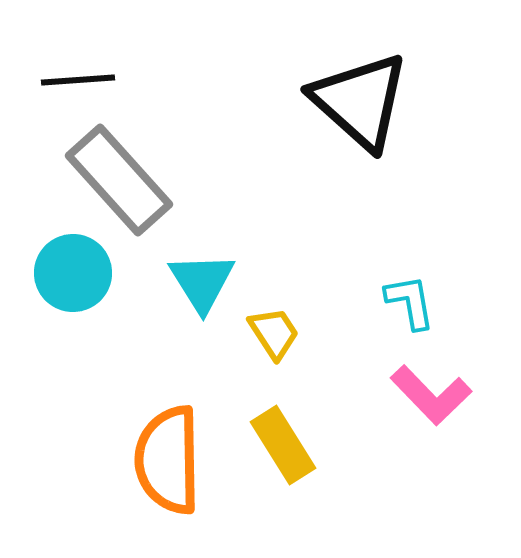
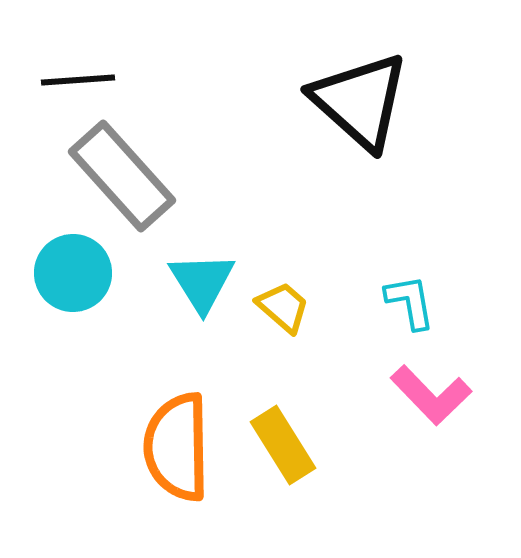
gray rectangle: moved 3 px right, 4 px up
yellow trapezoid: moved 9 px right, 26 px up; rotated 16 degrees counterclockwise
orange semicircle: moved 9 px right, 13 px up
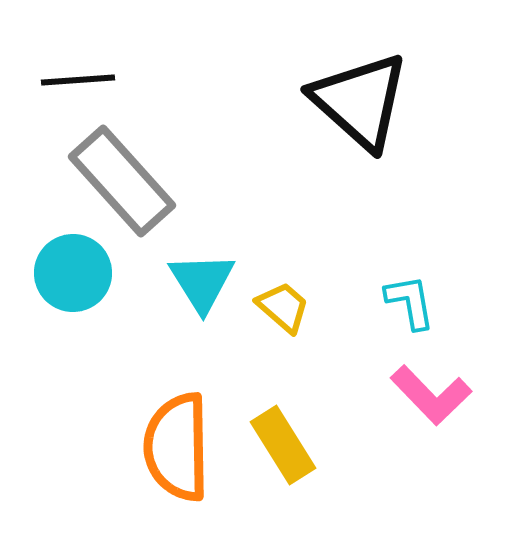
gray rectangle: moved 5 px down
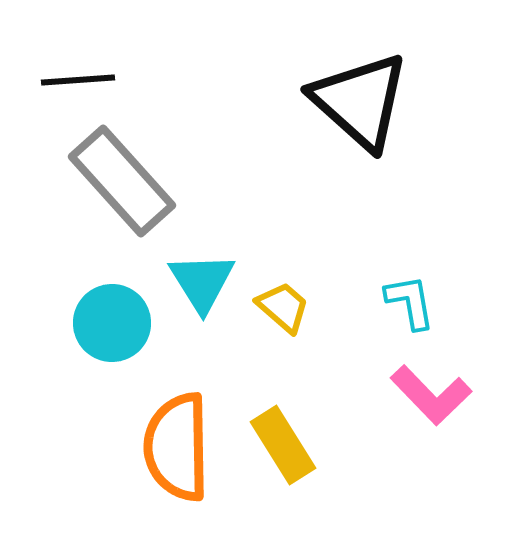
cyan circle: moved 39 px right, 50 px down
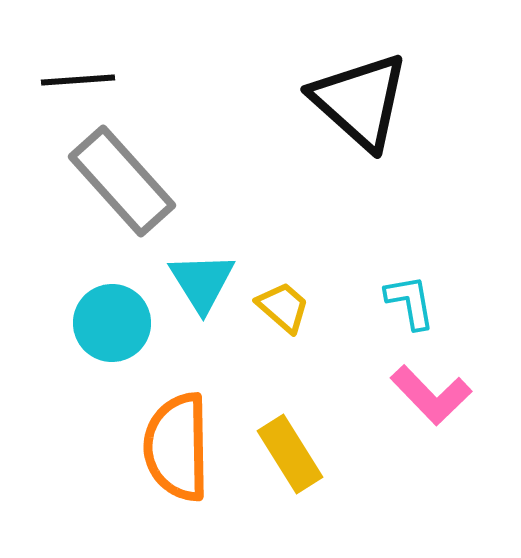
yellow rectangle: moved 7 px right, 9 px down
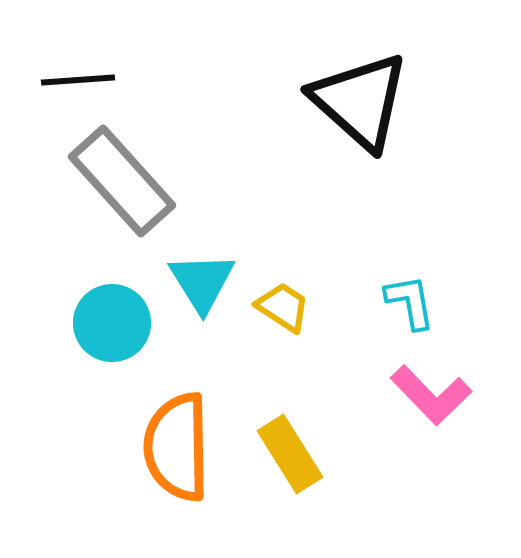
yellow trapezoid: rotated 8 degrees counterclockwise
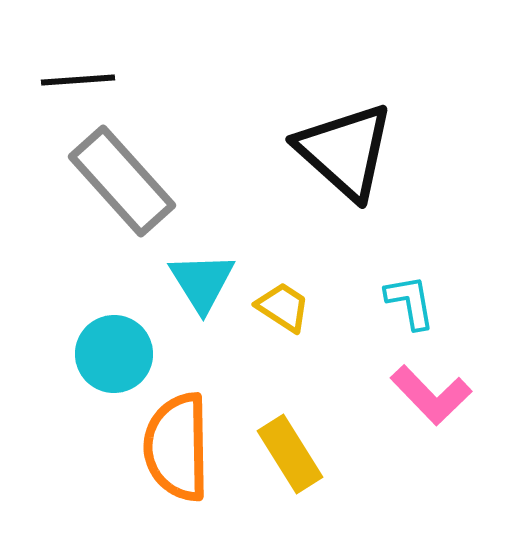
black triangle: moved 15 px left, 50 px down
cyan circle: moved 2 px right, 31 px down
